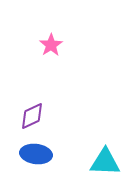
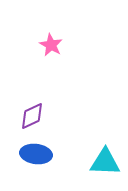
pink star: rotated 10 degrees counterclockwise
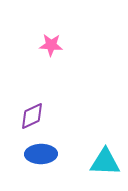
pink star: rotated 25 degrees counterclockwise
blue ellipse: moved 5 px right; rotated 8 degrees counterclockwise
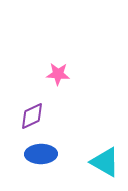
pink star: moved 7 px right, 29 px down
cyan triangle: rotated 28 degrees clockwise
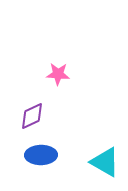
blue ellipse: moved 1 px down
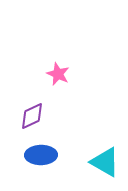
pink star: rotated 20 degrees clockwise
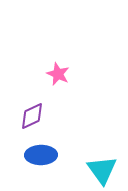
cyan triangle: moved 3 px left, 8 px down; rotated 24 degrees clockwise
